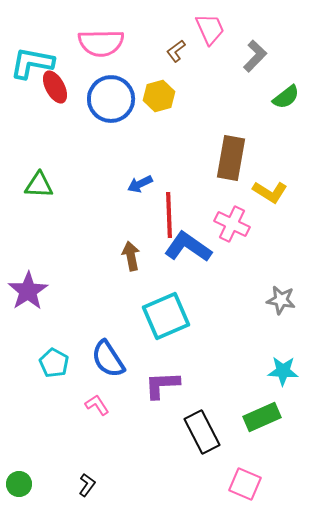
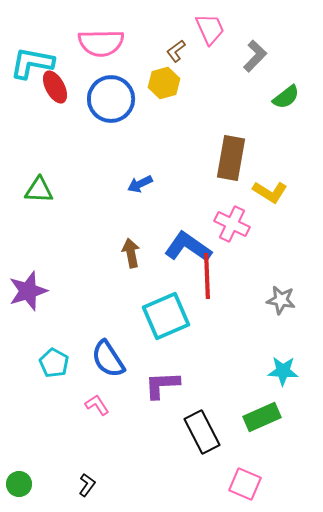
yellow hexagon: moved 5 px right, 13 px up
green triangle: moved 5 px down
red line: moved 38 px right, 61 px down
brown arrow: moved 3 px up
purple star: rotated 15 degrees clockwise
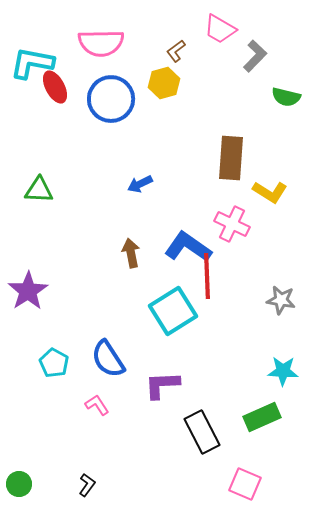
pink trapezoid: moved 10 px right; rotated 144 degrees clockwise
green semicircle: rotated 52 degrees clockwise
brown rectangle: rotated 6 degrees counterclockwise
purple star: rotated 15 degrees counterclockwise
cyan square: moved 7 px right, 5 px up; rotated 9 degrees counterclockwise
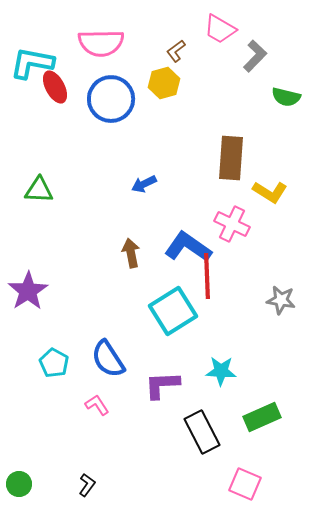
blue arrow: moved 4 px right
cyan star: moved 62 px left
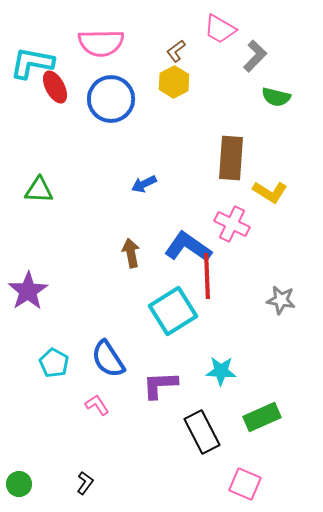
yellow hexagon: moved 10 px right, 1 px up; rotated 12 degrees counterclockwise
green semicircle: moved 10 px left
purple L-shape: moved 2 px left
black L-shape: moved 2 px left, 2 px up
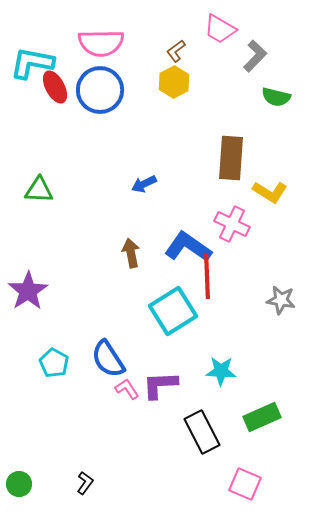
blue circle: moved 11 px left, 9 px up
pink L-shape: moved 30 px right, 16 px up
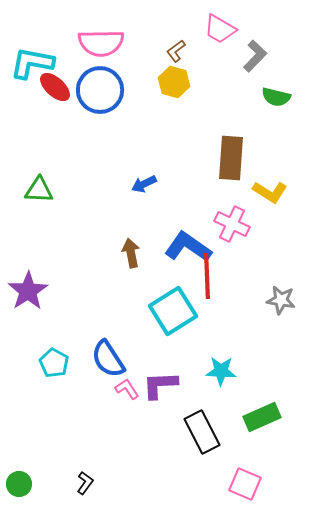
yellow hexagon: rotated 16 degrees counterclockwise
red ellipse: rotated 20 degrees counterclockwise
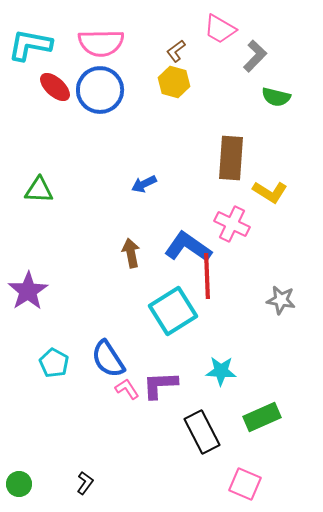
cyan L-shape: moved 2 px left, 18 px up
